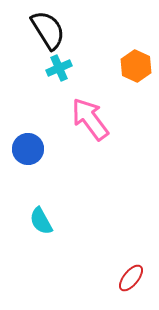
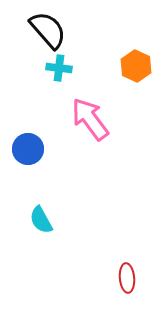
black semicircle: rotated 9 degrees counterclockwise
cyan cross: rotated 30 degrees clockwise
cyan semicircle: moved 1 px up
red ellipse: moved 4 px left; rotated 44 degrees counterclockwise
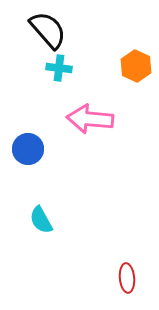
pink arrow: rotated 48 degrees counterclockwise
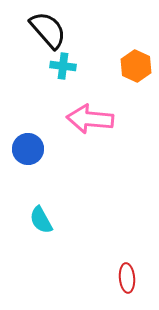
cyan cross: moved 4 px right, 2 px up
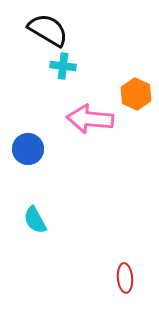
black semicircle: rotated 18 degrees counterclockwise
orange hexagon: moved 28 px down
cyan semicircle: moved 6 px left
red ellipse: moved 2 px left
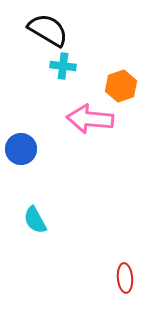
orange hexagon: moved 15 px left, 8 px up; rotated 16 degrees clockwise
blue circle: moved 7 px left
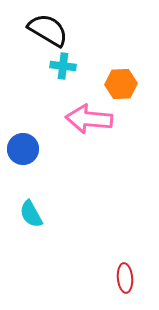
orange hexagon: moved 2 px up; rotated 16 degrees clockwise
pink arrow: moved 1 px left
blue circle: moved 2 px right
cyan semicircle: moved 4 px left, 6 px up
